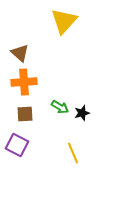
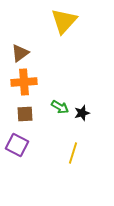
brown triangle: rotated 42 degrees clockwise
yellow line: rotated 40 degrees clockwise
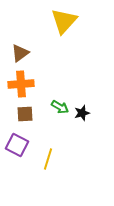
orange cross: moved 3 px left, 2 px down
yellow line: moved 25 px left, 6 px down
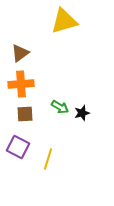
yellow triangle: rotated 32 degrees clockwise
purple square: moved 1 px right, 2 px down
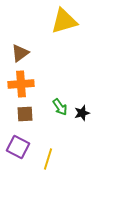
green arrow: rotated 24 degrees clockwise
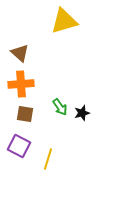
brown triangle: rotated 42 degrees counterclockwise
brown square: rotated 12 degrees clockwise
purple square: moved 1 px right, 1 px up
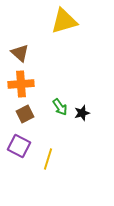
brown square: rotated 36 degrees counterclockwise
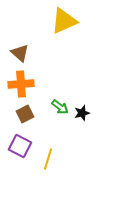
yellow triangle: rotated 8 degrees counterclockwise
green arrow: rotated 18 degrees counterclockwise
purple square: moved 1 px right
